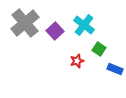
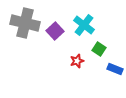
gray cross: rotated 36 degrees counterclockwise
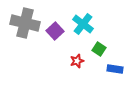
cyan cross: moved 1 px left, 1 px up
blue rectangle: rotated 14 degrees counterclockwise
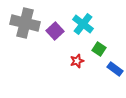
blue rectangle: rotated 28 degrees clockwise
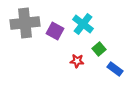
gray cross: rotated 20 degrees counterclockwise
purple square: rotated 18 degrees counterclockwise
green square: rotated 16 degrees clockwise
red star: rotated 24 degrees clockwise
